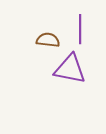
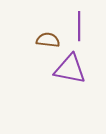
purple line: moved 1 px left, 3 px up
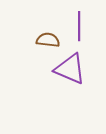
purple triangle: rotated 12 degrees clockwise
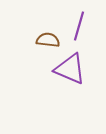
purple line: rotated 16 degrees clockwise
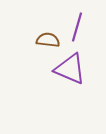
purple line: moved 2 px left, 1 px down
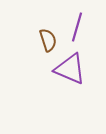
brown semicircle: rotated 65 degrees clockwise
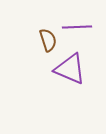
purple line: rotated 72 degrees clockwise
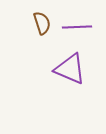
brown semicircle: moved 6 px left, 17 px up
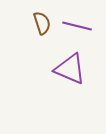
purple line: moved 1 px up; rotated 16 degrees clockwise
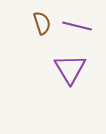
purple triangle: rotated 36 degrees clockwise
